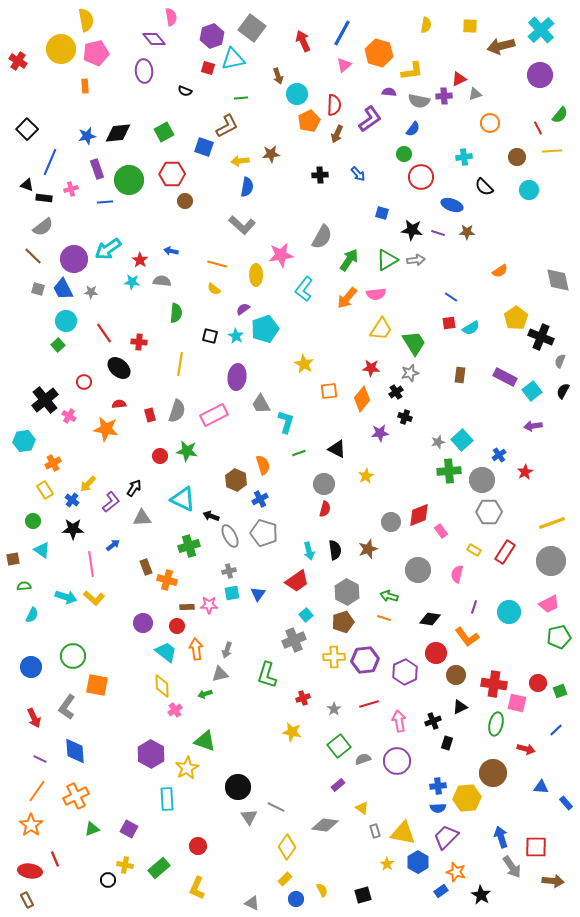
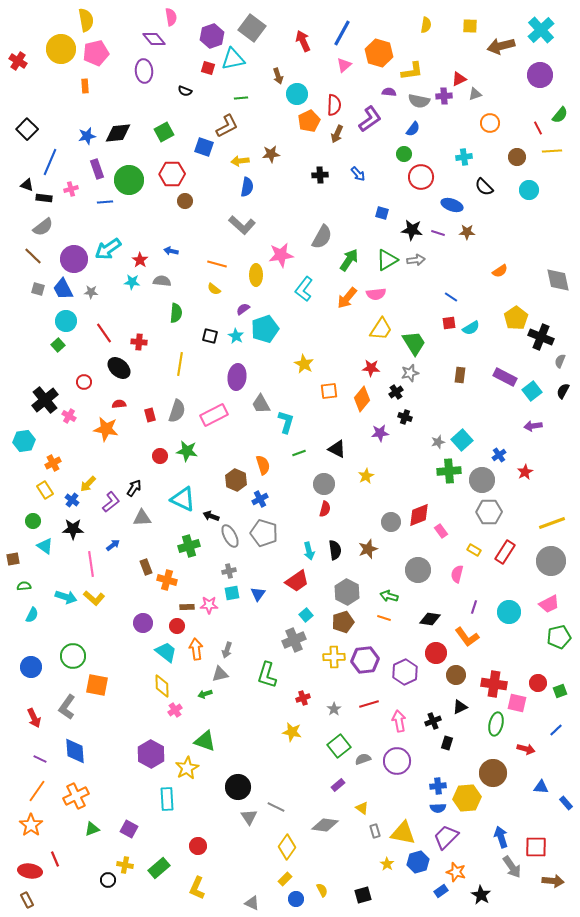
cyan triangle at (42, 550): moved 3 px right, 4 px up
blue hexagon at (418, 862): rotated 15 degrees clockwise
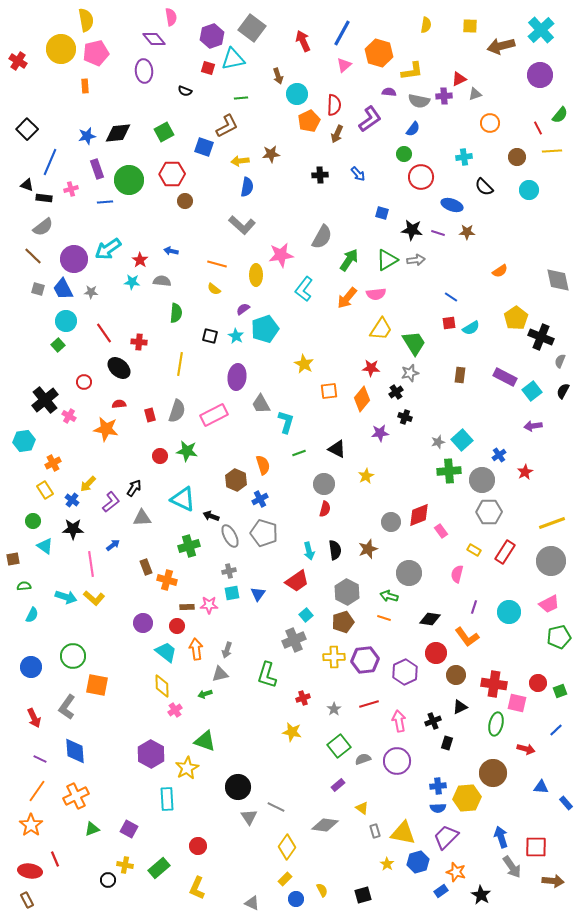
gray circle at (418, 570): moved 9 px left, 3 px down
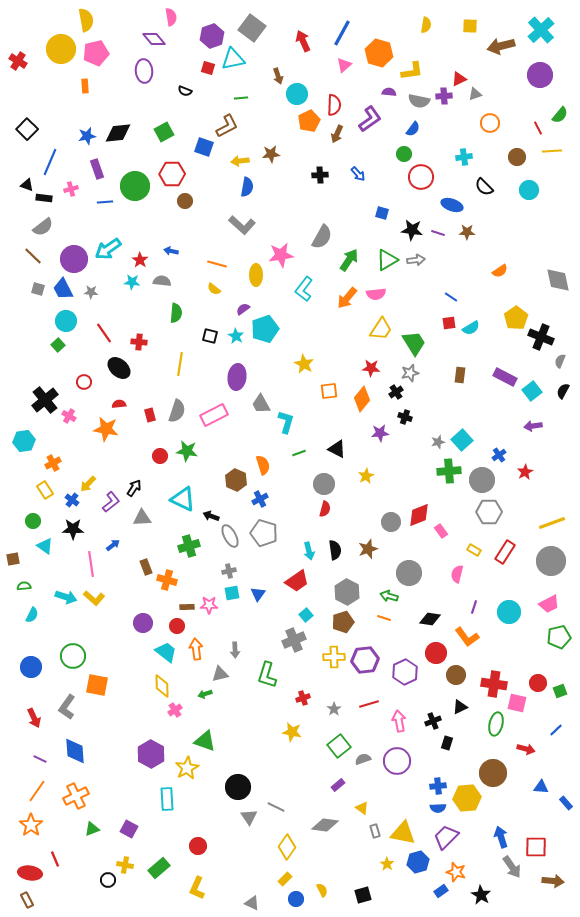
green circle at (129, 180): moved 6 px right, 6 px down
gray arrow at (227, 650): moved 8 px right; rotated 21 degrees counterclockwise
red ellipse at (30, 871): moved 2 px down
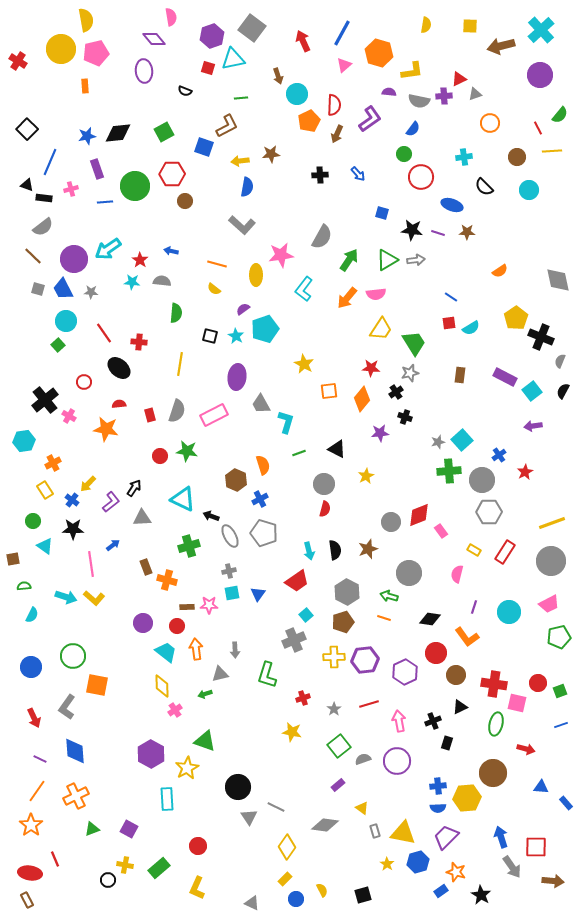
blue line at (556, 730): moved 5 px right, 5 px up; rotated 24 degrees clockwise
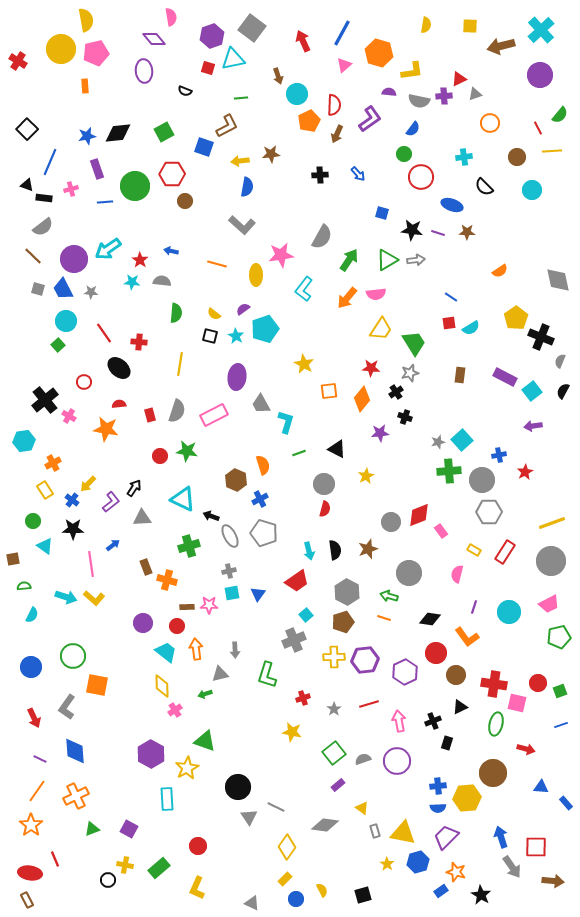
cyan circle at (529, 190): moved 3 px right
yellow semicircle at (214, 289): moved 25 px down
blue cross at (499, 455): rotated 24 degrees clockwise
green square at (339, 746): moved 5 px left, 7 px down
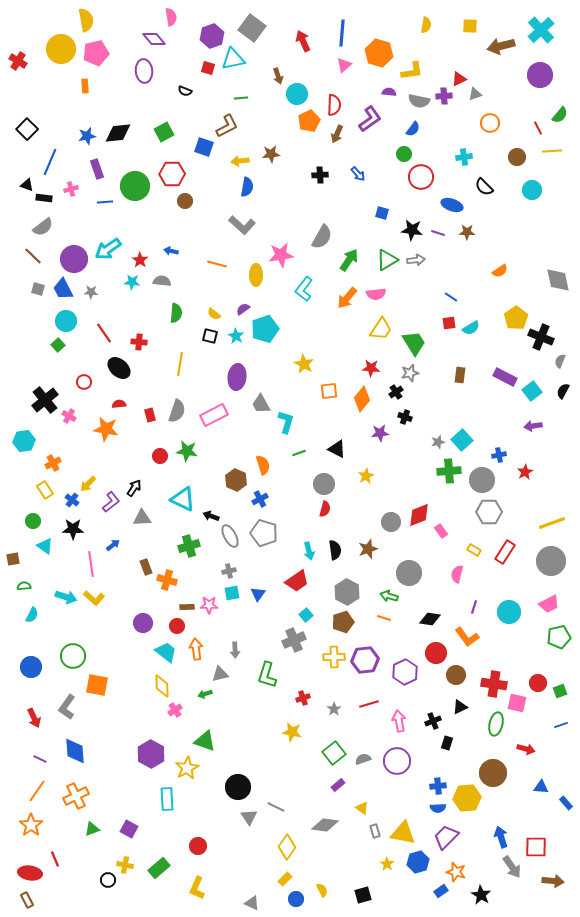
blue line at (342, 33): rotated 24 degrees counterclockwise
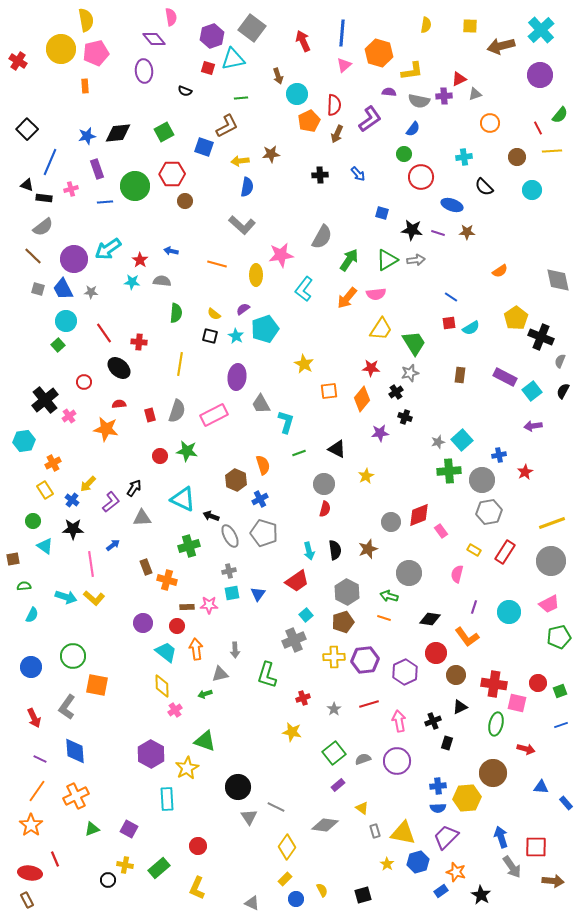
pink cross at (69, 416): rotated 24 degrees clockwise
gray hexagon at (489, 512): rotated 10 degrees counterclockwise
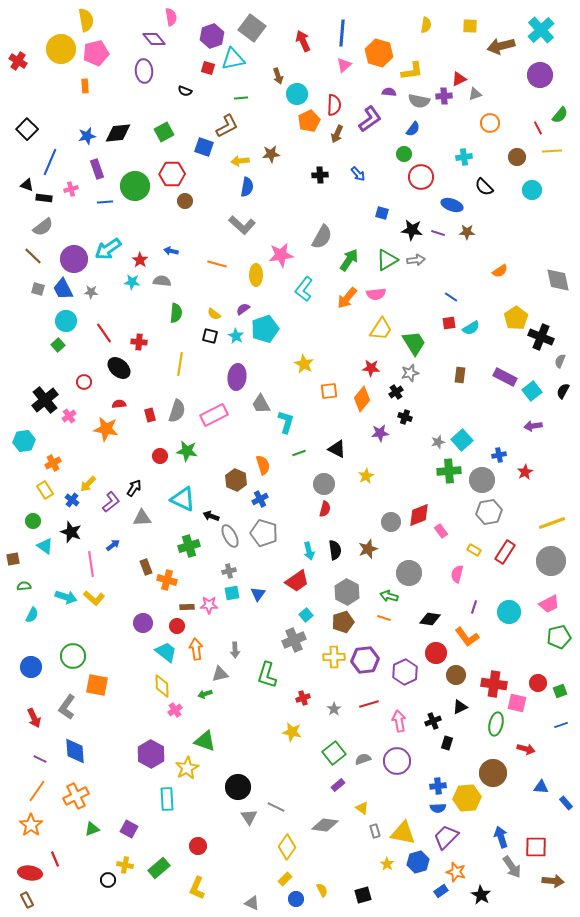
black star at (73, 529): moved 2 px left, 3 px down; rotated 20 degrees clockwise
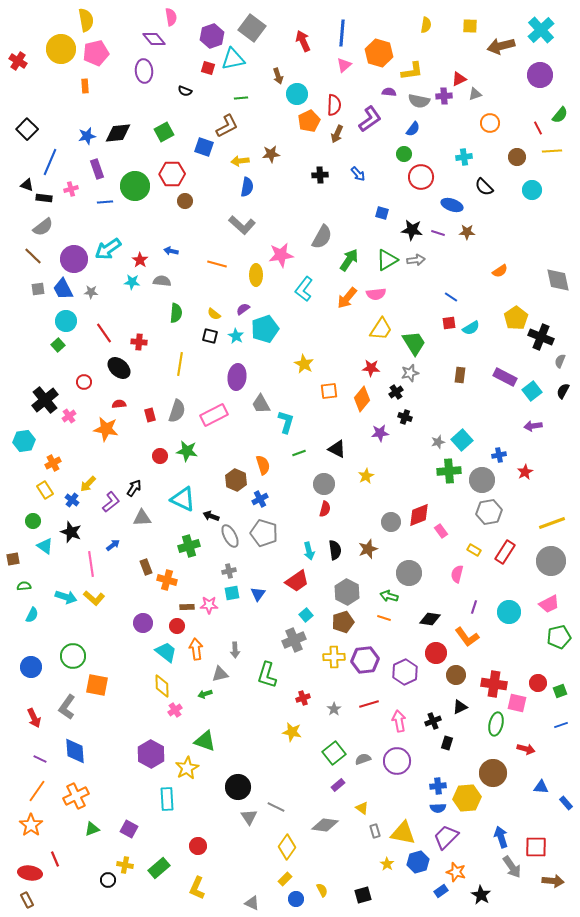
gray square at (38, 289): rotated 24 degrees counterclockwise
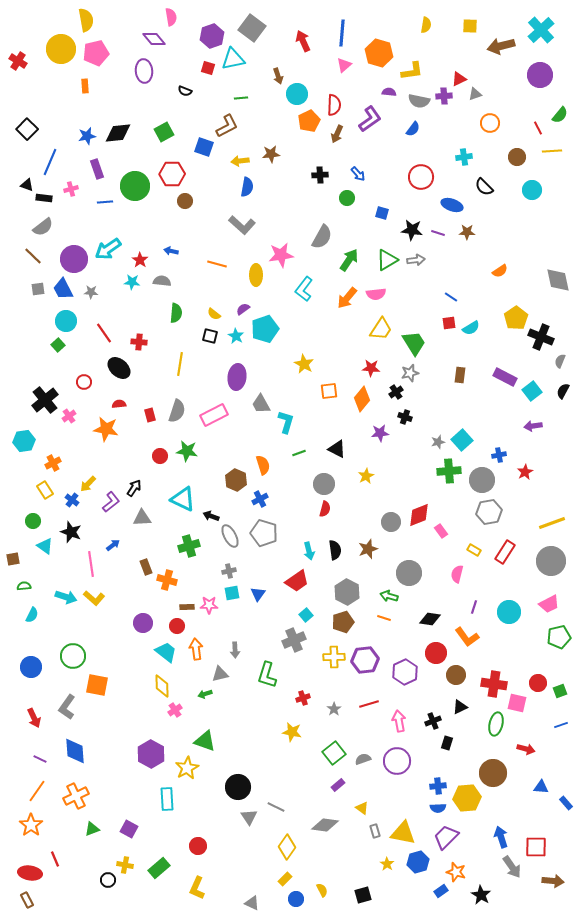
green circle at (404, 154): moved 57 px left, 44 px down
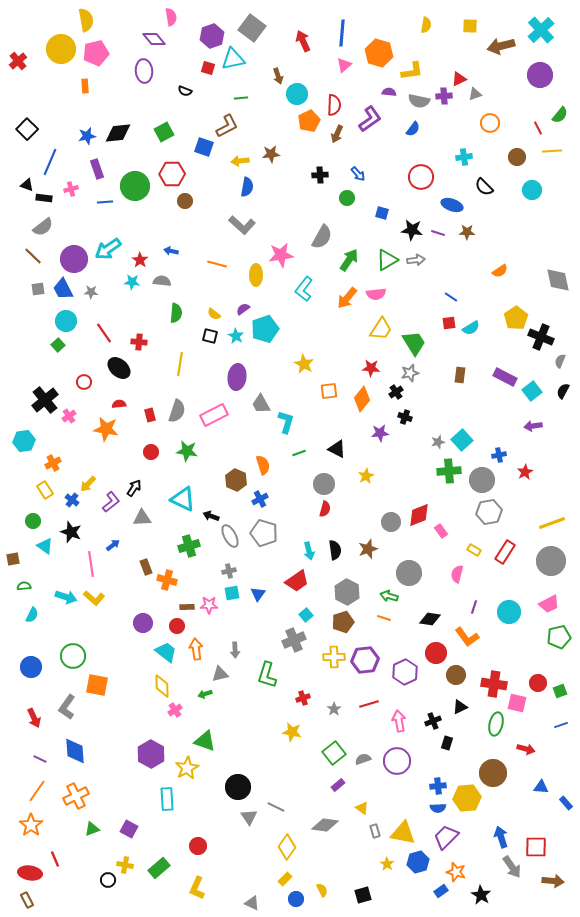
red cross at (18, 61): rotated 18 degrees clockwise
red circle at (160, 456): moved 9 px left, 4 px up
